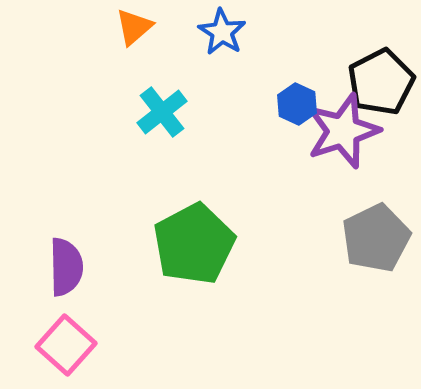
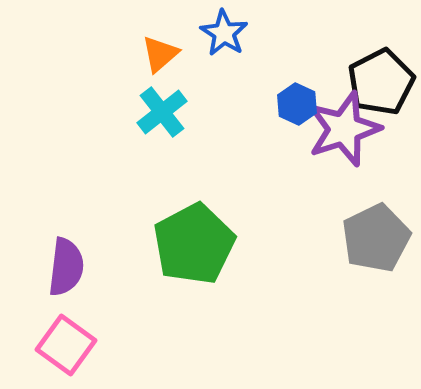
orange triangle: moved 26 px right, 27 px down
blue star: moved 2 px right, 1 px down
purple star: moved 1 px right, 2 px up
purple semicircle: rotated 8 degrees clockwise
pink square: rotated 6 degrees counterclockwise
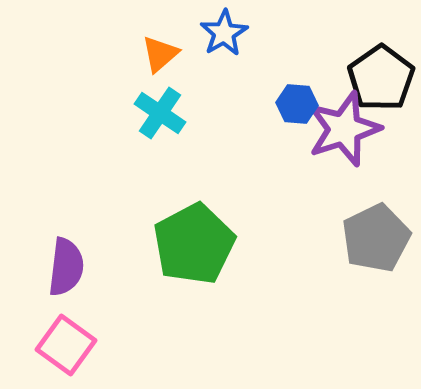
blue star: rotated 9 degrees clockwise
black pentagon: moved 4 px up; rotated 8 degrees counterclockwise
blue hexagon: rotated 21 degrees counterclockwise
cyan cross: moved 2 px left, 1 px down; rotated 18 degrees counterclockwise
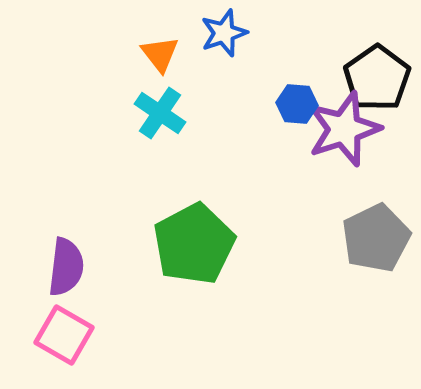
blue star: rotated 12 degrees clockwise
orange triangle: rotated 27 degrees counterclockwise
black pentagon: moved 4 px left
pink square: moved 2 px left, 10 px up; rotated 6 degrees counterclockwise
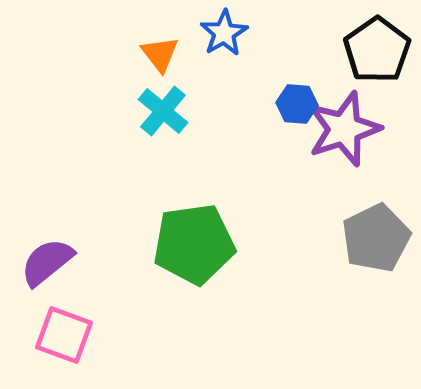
blue star: rotated 12 degrees counterclockwise
black pentagon: moved 28 px up
cyan cross: moved 3 px right, 2 px up; rotated 6 degrees clockwise
green pentagon: rotated 20 degrees clockwise
purple semicircle: moved 19 px left, 5 px up; rotated 136 degrees counterclockwise
pink square: rotated 10 degrees counterclockwise
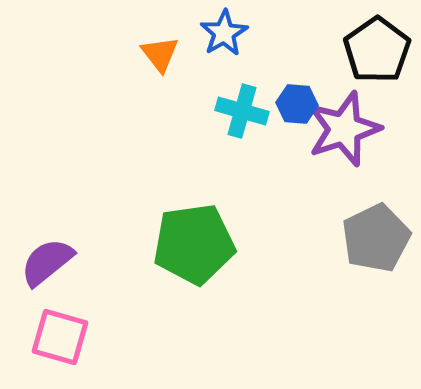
cyan cross: moved 79 px right; rotated 24 degrees counterclockwise
pink square: moved 4 px left, 2 px down; rotated 4 degrees counterclockwise
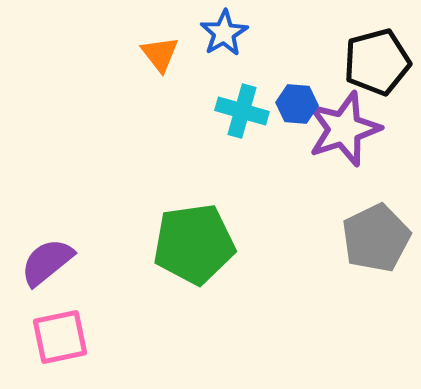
black pentagon: moved 12 px down; rotated 20 degrees clockwise
pink square: rotated 28 degrees counterclockwise
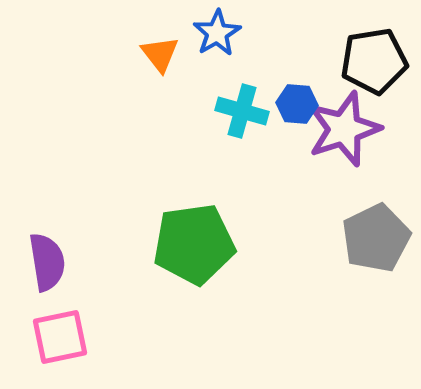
blue star: moved 7 px left
black pentagon: moved 3 px left, 1 px up; rotated 6 degrees clockwise
purple semicircle: rotated 120 degrees clockwise
